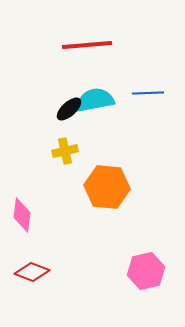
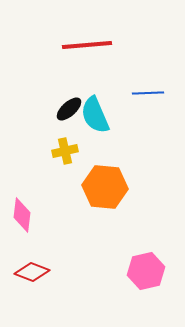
cyan semicircle: moved 15 px down; rotated 102 degrees counterclockwise
orange hexagon: moved 2 px left
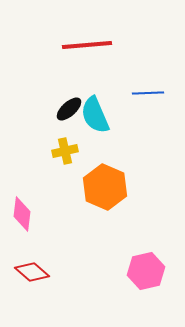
orange hexagon: rotated 18 degrees clockwise
pink diamond: moved 1 px up
red diamond: rotated 20 degrees clockwise
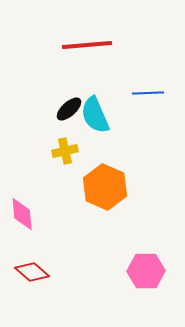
pink diamond: rotated 12 degrees counterclockwise
pink hexagon: rotated 12 degrees clockwise
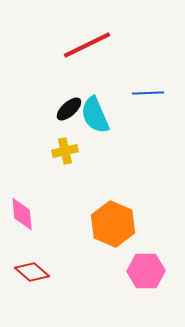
red line: rotated 21 degrees counterclockwise
orange hexagon: moved 8 px right, 37 px down
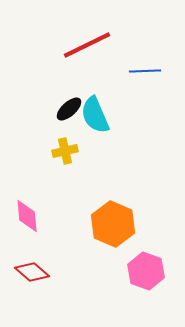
blue line: moved 3 px left, 22 px up
pink diamond: moved 5 px right, 2 px down
pink hexagon: rotated 21 degrees clockwise
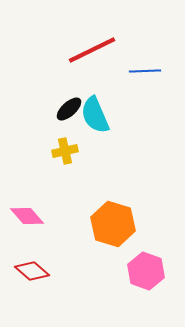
red line: moved 5 px right, 5 px down
pink diamond: rotated 36 degrees counterclockwise
orange hexagon: rotated 6 degrees counterclockwise
red diamond: moved 1 px up
